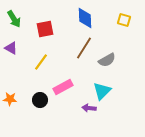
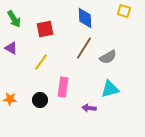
yellow square: moved 9 px up
gray semicircle: moved 1 px right, 3 px up
pink rectangle: rotated 54 degrees counterclockwise
cyan triangle: moved 8 px right, 2 px up; rotated 30 degrees clockwise
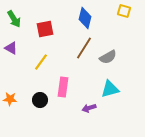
blue diamond: rotated 15 degrees clockwise
purple arrow: rotated 24 degrees counterclockwise
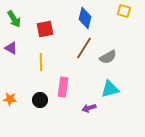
yellow line: rotated 36 degrees counterclockwise
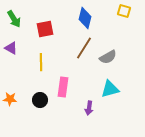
purple arrow: rotated 64 degrees counterclockwise
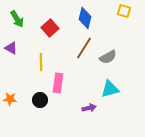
green arrow: moved 3 px right
red square: moved 5 px right, 1 px up; rotated 30 degrees counterclockwise
pink rectangle: moved 5 px left, 4 px up
purple arrow: rotated 112 degrees counterclockwise
